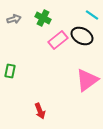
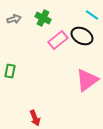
red arrow: moved 5 px left, 7 px down
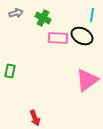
cyan line: rotated 64 degrees clockwise
gray arrow: moved 2 px right, 6 px up
pink rectangle: moved 2 px up; rotated 42 degrees clockwise
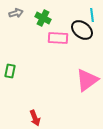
cyan line: rotated 16 degrees counterclockwise
black ellipse: moved 6 px up; rotated 10 degrees clockwise
